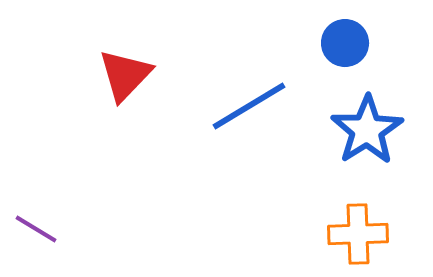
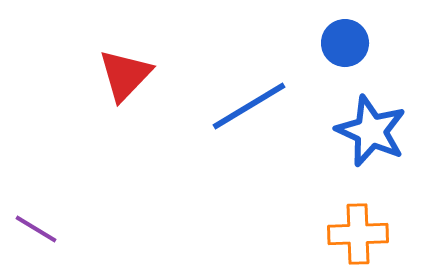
blue star: moved 4 px right, 1 px down; rotated 16 degrees counterclockwise
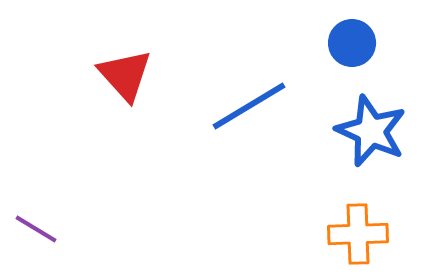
blue circle: moved 7 px right
red triangle: rotated 26 degrees counterclockwise
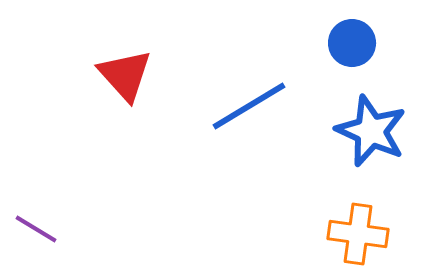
orange cross: rotated 10 degrees clockwise
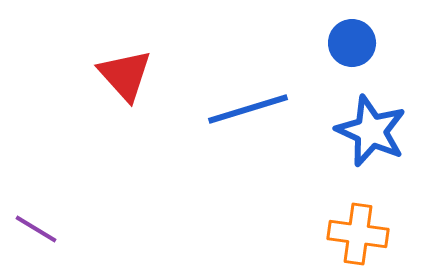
blue line: moved 1 px left, 3 px down; rotated 14 degrees clockwise
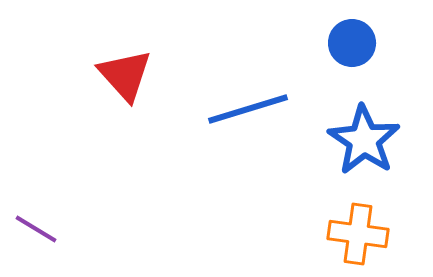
blue star: moved 7 px left, 9 px down; rotated 10 degrees clockwise
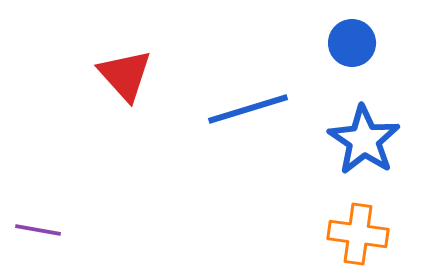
purple line: moved 2 px right, 1 px down; rotated 21 degrees counterclockwise
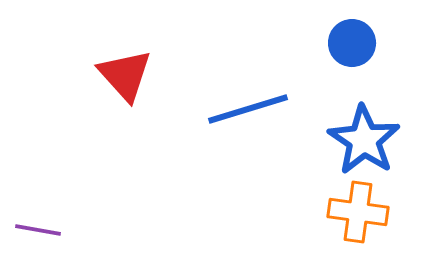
orange cross: moved 22 px up
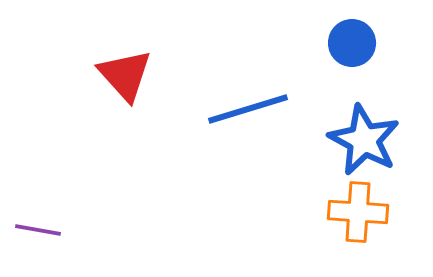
blue star: rotated 6 degrees counterclockwise
orange cross: rotated 4 degrees counterclockwise
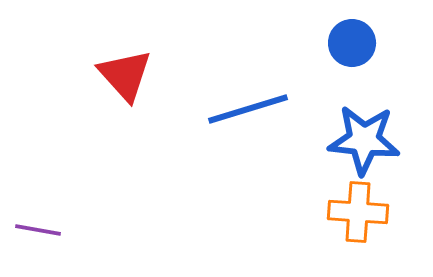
blue star: rotated 22 degrees counterclockwise
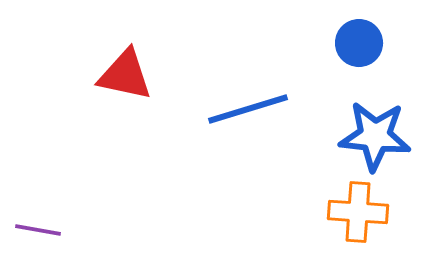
blue circle: moved 7 px right
red triangle: rotated 36 degrees counterclockwise
blue star: moved 11 px right, 4 px up
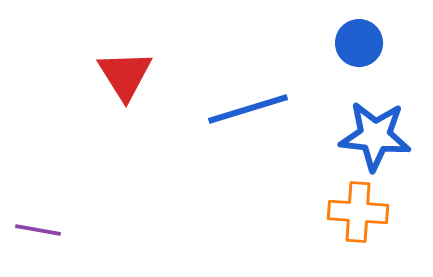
red triangle: rotated 46 degrees clockwise
